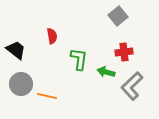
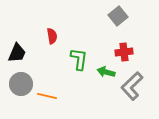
black trapezoid: moved 1 px right, 3 px down; rotated 75 degrees clockwise
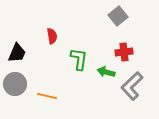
gray circle: moved 6 px left
